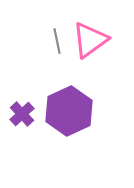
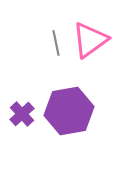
gray line: moved 1 px left, 2 px down
purple hexagon: rotated 15 degrees clockwise
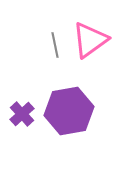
gray line: moved 1 px left, 2 px down
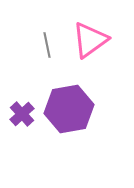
gray line: moved 8 px left
purple hexagon: moved 2 px up
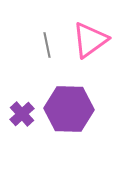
purple hexagon: rotated 12 degrees clockwise
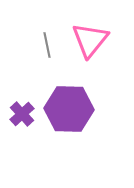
pink triangle: rotated 15 degrees counterclockwise
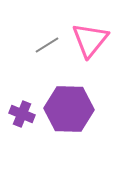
gray line: rotated 70 degrees clockwise
purple cross: rotated 25 degrees counterclockwise
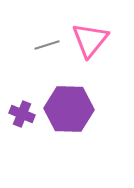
gray line: rotated 15 degrees clockwise
